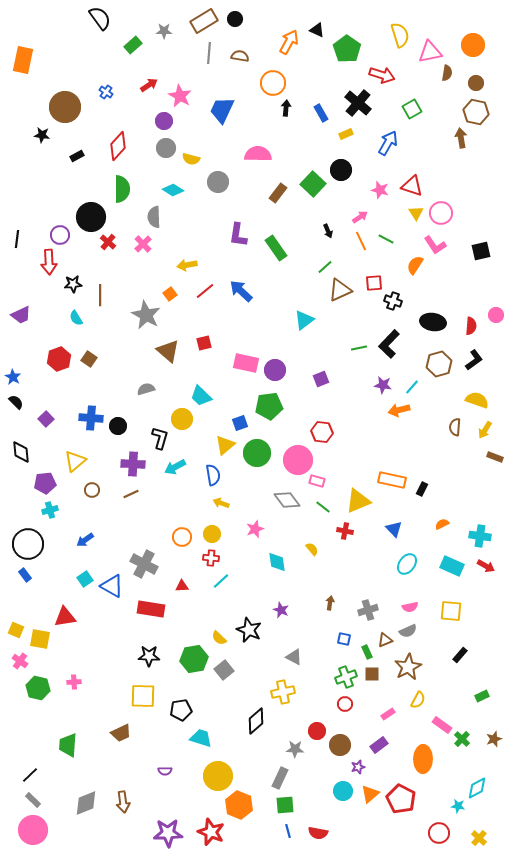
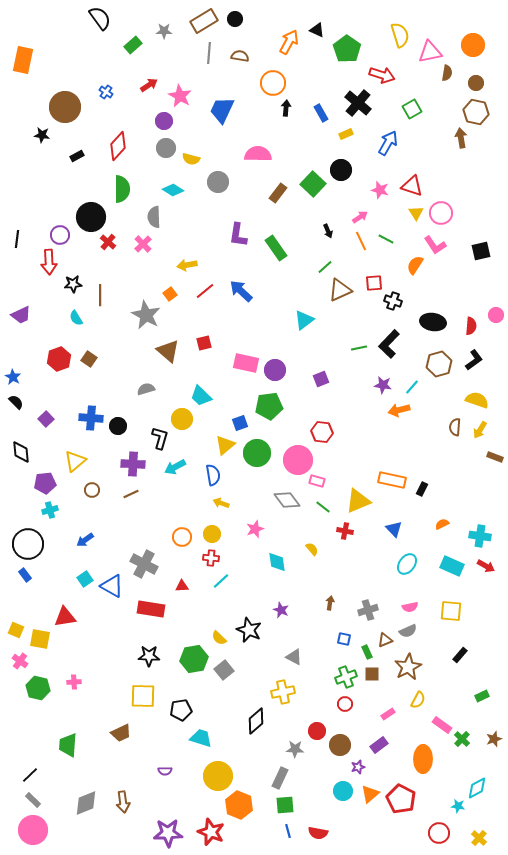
yellow arrow at (485, 430): moved 5 px left
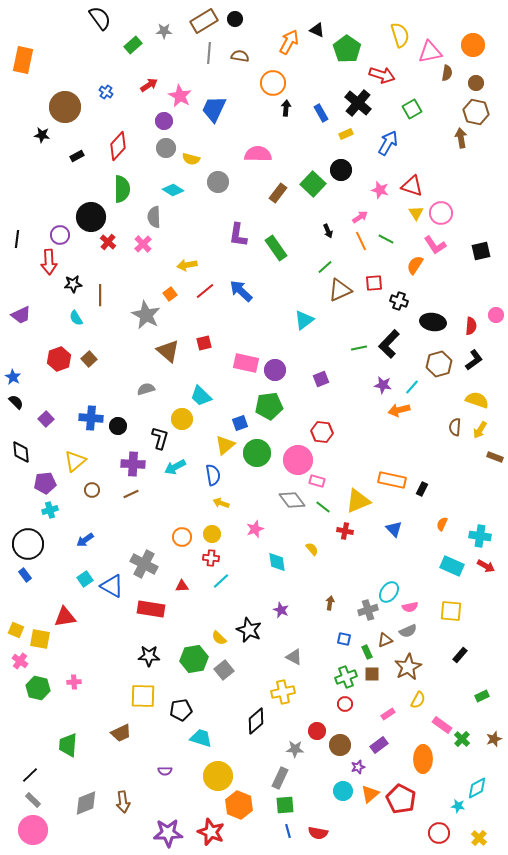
blue trapezoid at (222, 110): moved 8 px left, 1 px up
black cross at (393, 301): moved 6 px right
brown square at (89, 359): rotated 14 degrees clockwise
gray diamond at (287, 500): moved 5 px right
orange semicircle at (442, 524): rotated 40 degrees counterclockwise
cyan ellipse at (407, 564): moved 18 px left, 28 px down
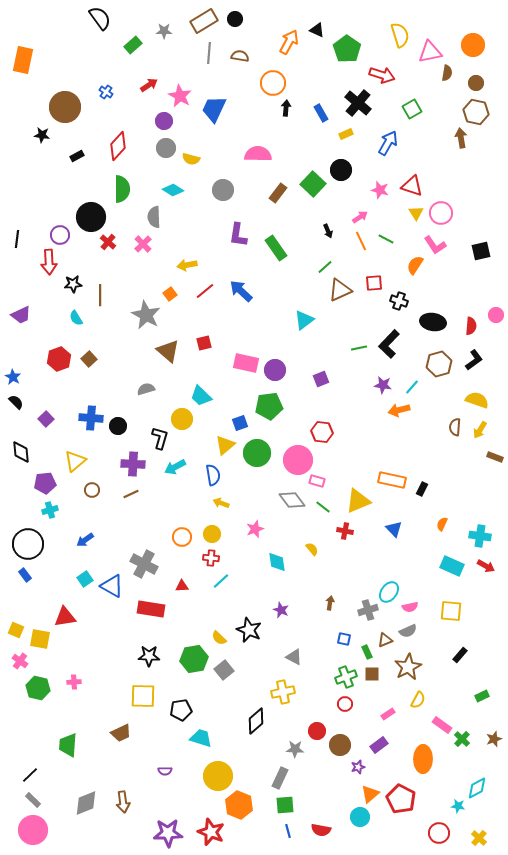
gray circle at (218, 182): moved 5 px right, 8 px down
cyan circle at (343, 791): moved 17 px right, 26 px down
red semicircle at (318, 833): moved 3 px right, 3 px up
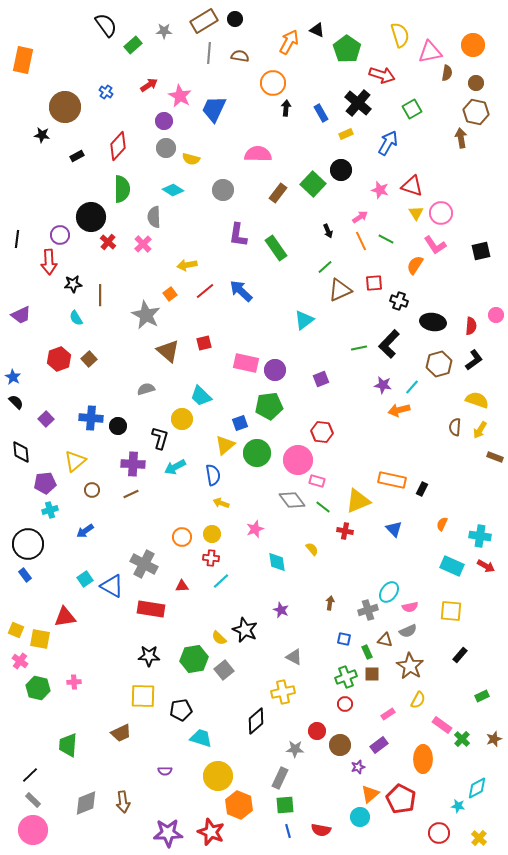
black semicircle at (100, 18): moved 6 px right, 7 px down
blue arrow at (85, 540): moved 9 px up
black star at (249, 630): moved 4 px left
brown triangle at (385, 640): rotated 35 degrees clockwise
brown star at (408, 667): moved 2 px right, 1 px up; rotated 12 degrees counterclockwise
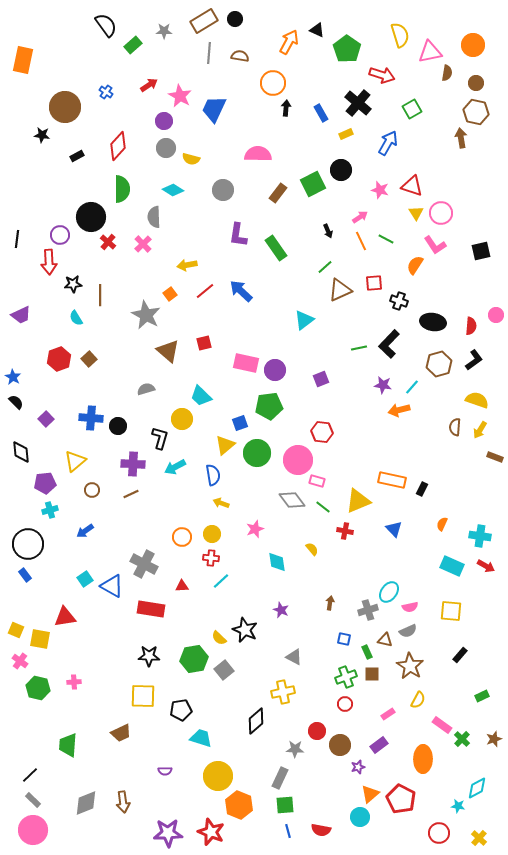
green square at (313, 184): rotated 20 degrees clockwise
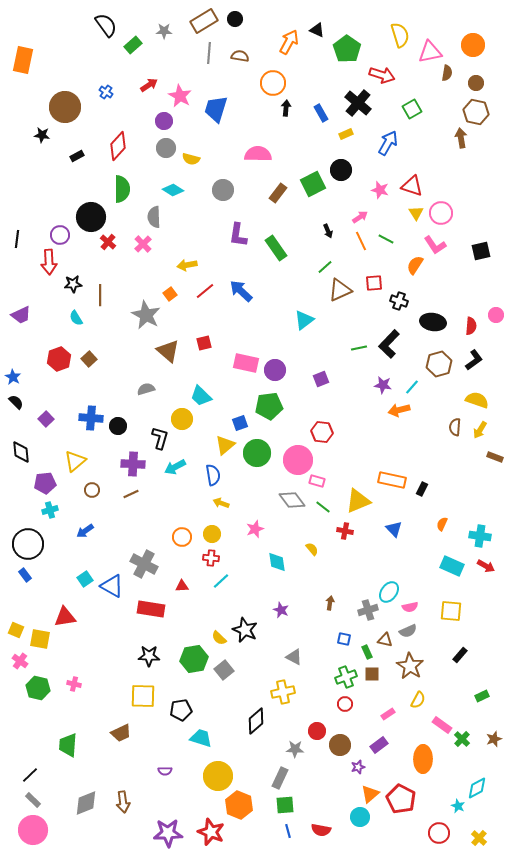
blue trapezoid at (214, 109): moved 2 px right; rotated 8 degrees counterclockwise
pink cross at (74, 682): moved 2 px down; rotated 16 degrees clockwise
cyan star at (458, 806): rotated 16 degrees clockwise
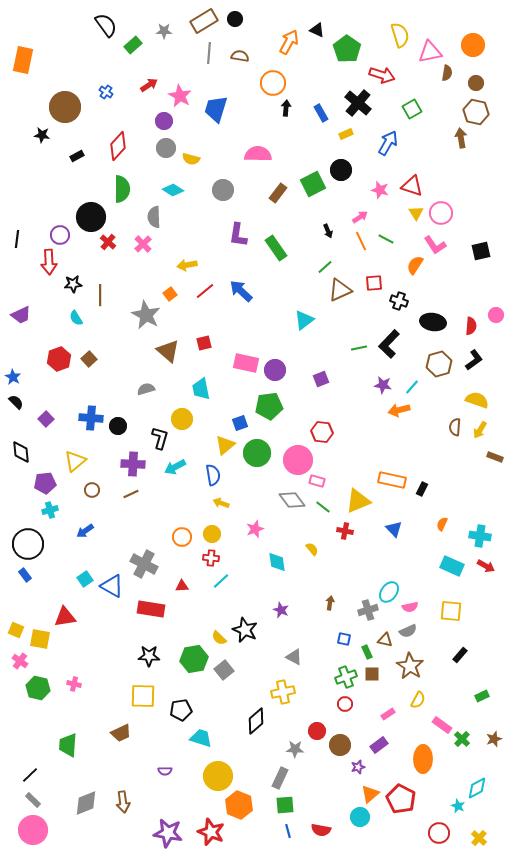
cyan trapezoid at (201, 396): moved 7 px up; rotated 35 degrees clockwise
purple star at (168, 833): rotated 12 degrees clockwise
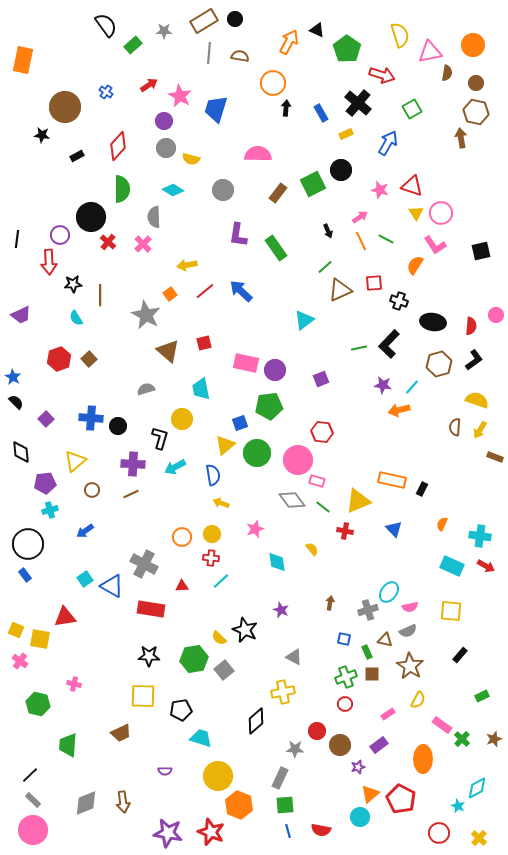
green hexagon at (38, 688): moved 16 px down
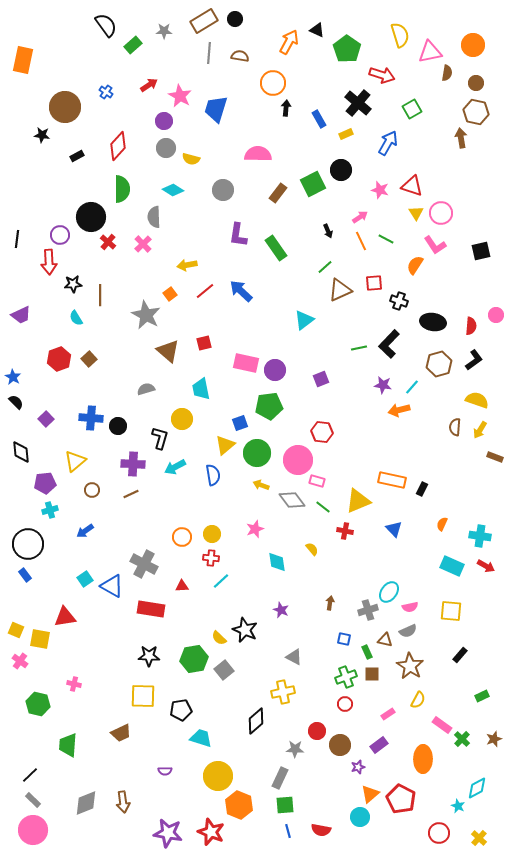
blue rectangle at (321, 113): moved 2 px left, 6 px down
yellow arrow at (221, 503): moved 40 px right, 18 px up
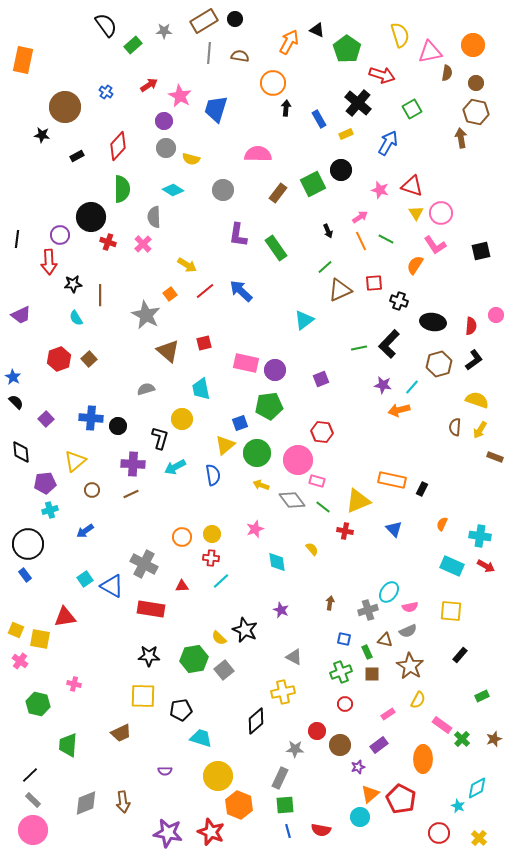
red cross at (108, 242): rotated 21 degrees counterclockwise
yellow arrow at (187, 265): rotated 138 degrees counterclockwise
green cross at (346, 677): moved 5 px left, 5 px up
